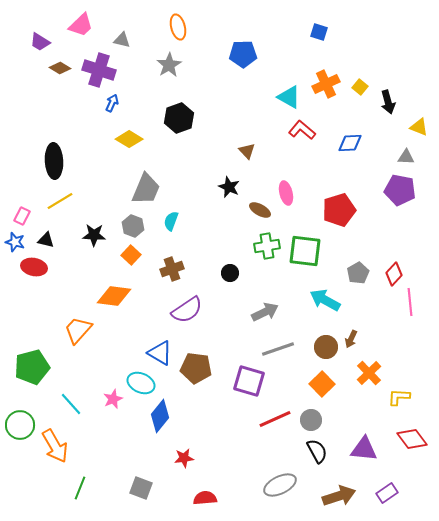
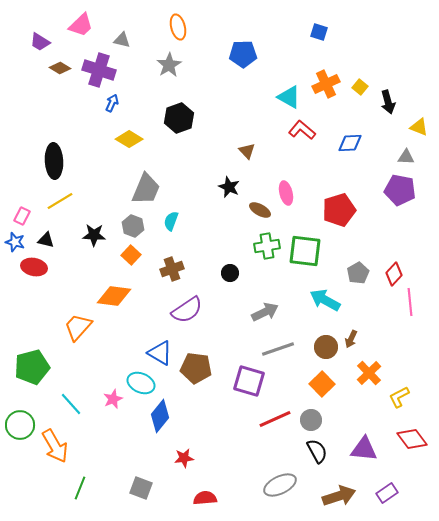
orange trapezoid at (78, 330): moved 3 px up
yellow L-shape at (399, 397): rotated 30 degrees counterclockwise
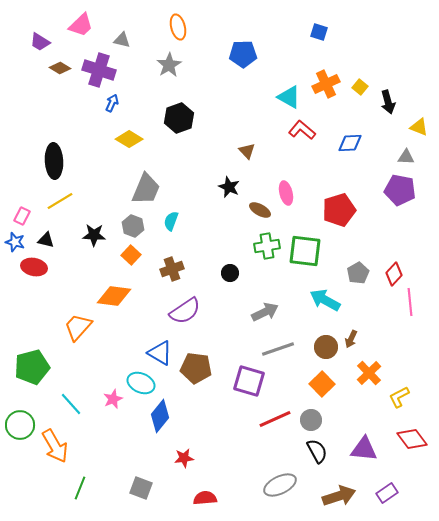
purple semicircle at (187, 310): moved 2 px left, 1 px down
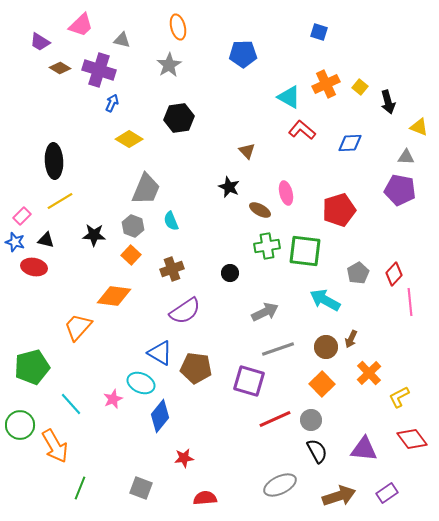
black hexagon at (179, 118): rotated 12 degrees clockwise
pink rectangle at (22, 216): rotated 18 degrees clockwise
cyan semicircle at (171, 221): rotated 42 degrees counterclockwise
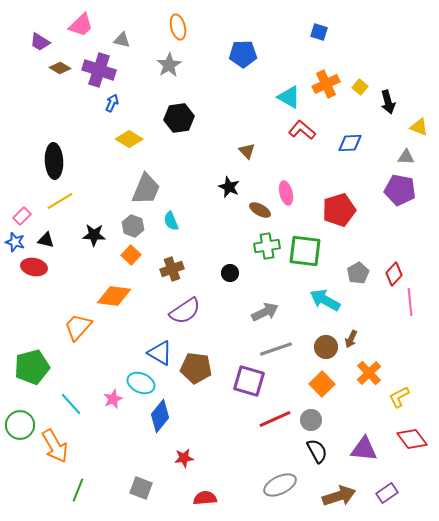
gray line at (278, 349): moved 2 px left
green line at (80, 488): moved 2 px left, 2 px down
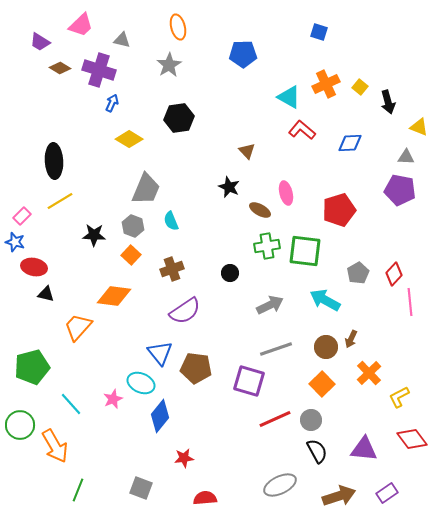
black triangle at (46, 240): moved 54 px down
gray arrow at (265, 312): moved 5 px right, 7 px up
blue triangle at (160, 353): rotated 20 degrees clockwise
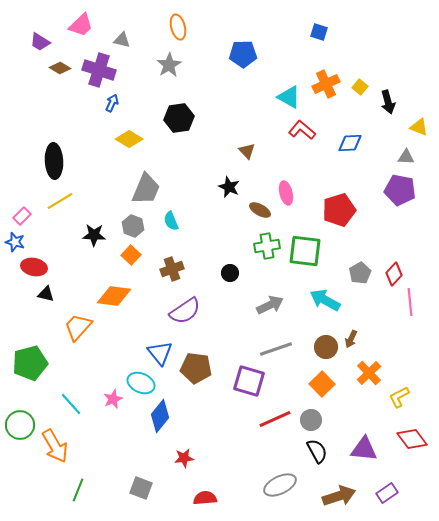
gray pentagon at (358, 273): moved 2 px right
green pentagon at (32, 367): moved 2 px left, 4 px up
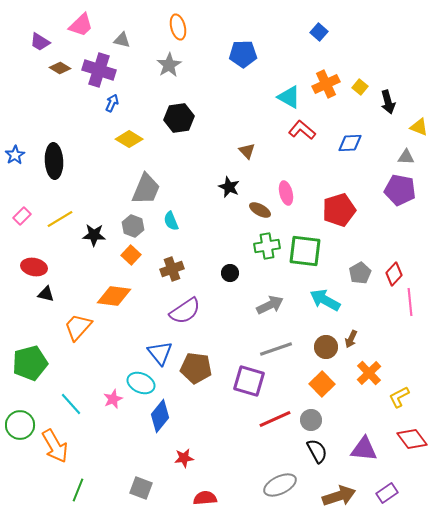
blue square at (319, 32): rotated 24 degrees clockwise
yellow line at (60, 201): moved 18 px down
blue star at (15, 242): moved 87 px up; rotated 24 degrees clockwise
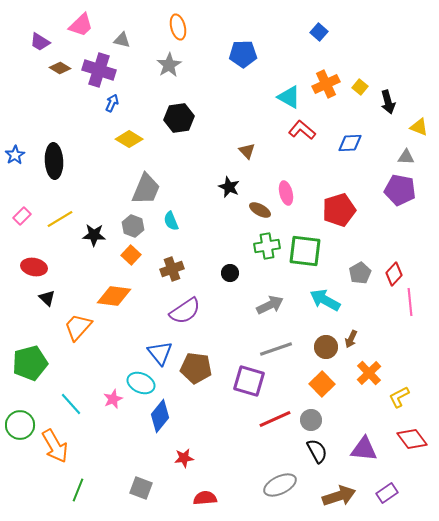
black triangle at (46, 294): moved 1 px right, 4 px down; rotated 30 degrees clockwise
